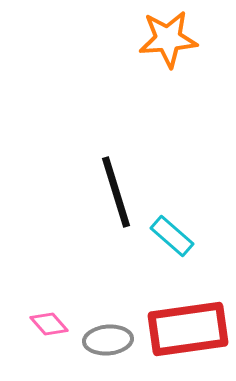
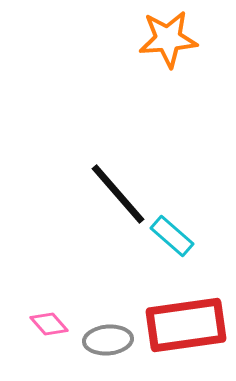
black line: moved 2 px right, 2 px down; rotated 24 degrees counterclockwise
red rectangle: moved 2 px left, 4 px up
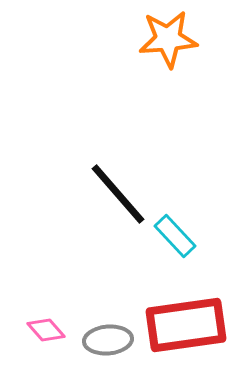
cyan rectangle: moved 3 px right; rotated 6 degrees clockwise
pink diamond: moved 3 px left, 6 px down
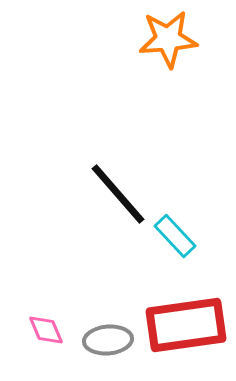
pink diamond: rotated 18 degrees clockwise
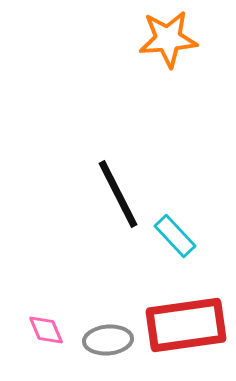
black line: rotated 14 degrees clockwise
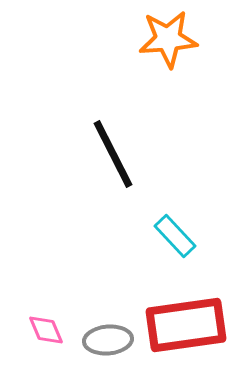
black line: moved 5 px left, 40 px up
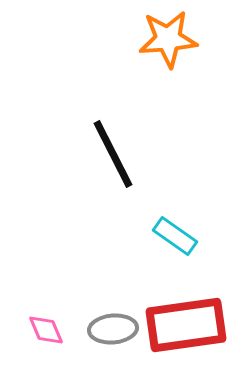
cyan rectangle: rotated 12 degrees counterclockwise
gray ellipse: moved 5 px right, 11 px up
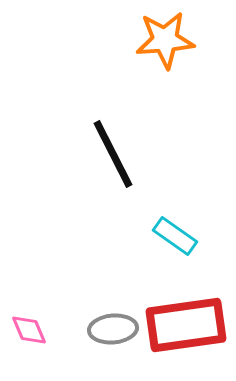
orange star: moved 3 px left, 1 px down
pink diamond: moved 17 px left
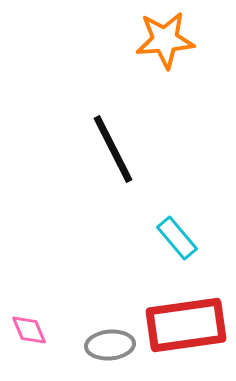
black line: moved 5 px up
cyan rectangle: moved 2 px right, 2 px down; rotated 15 degrees clockwise
gray ellipse: moved 3 px left, 16 px down
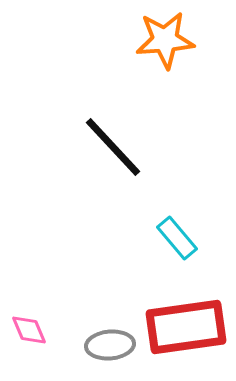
black line: moved 2 px up; rotated 16 degrees counterclockwise
red rectangle: moved 2 px down
